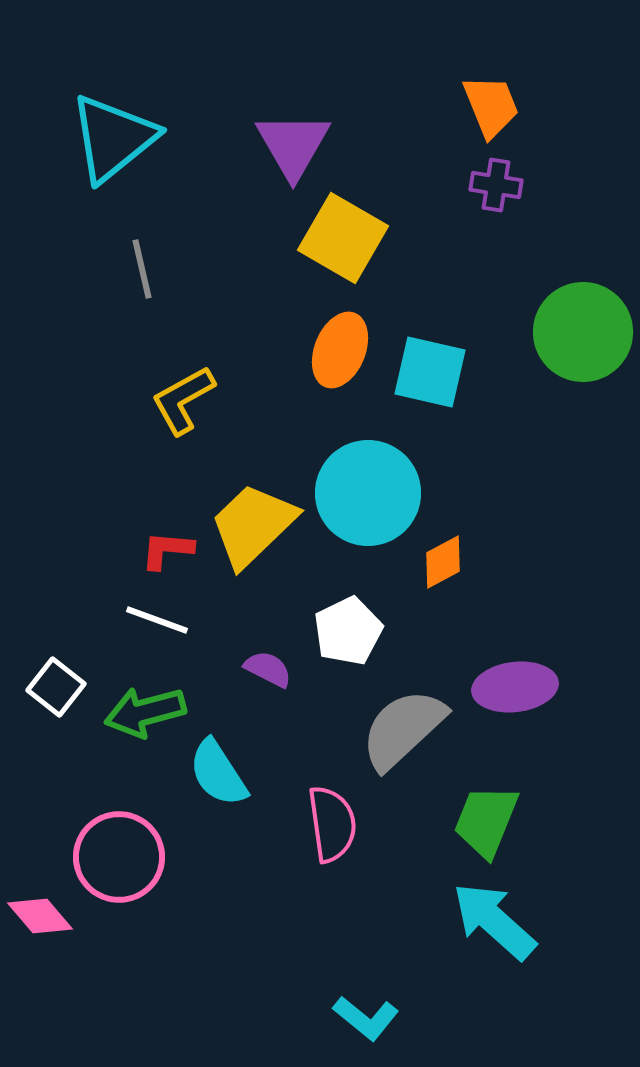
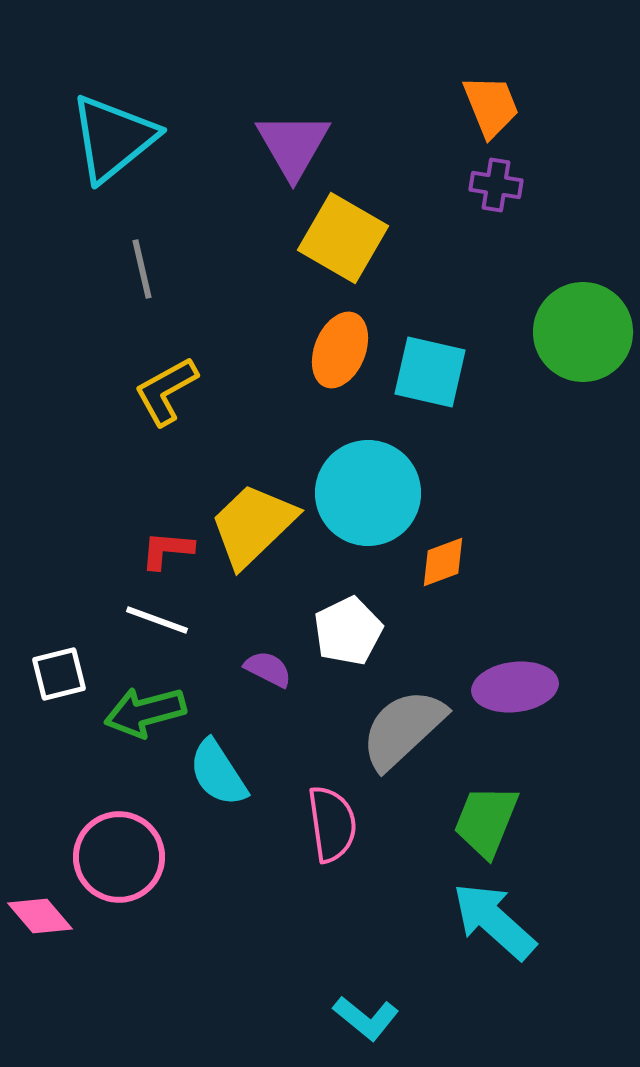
yellow L-shape: moved 17 px left, 9 px up
orange diamond: rotated 8 degrees clockwise
white square: moved 3 px right, 13 px up; rotated 38 degrees clockwise
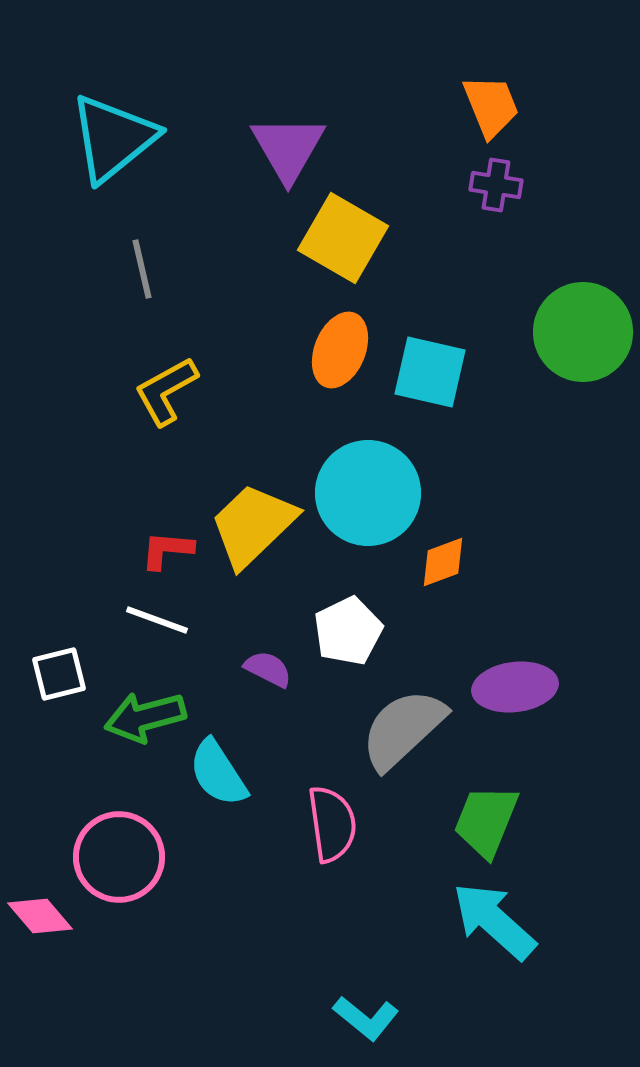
purple triangle: moved 5 px left, 3 px down
green arrow: moved 5 px down
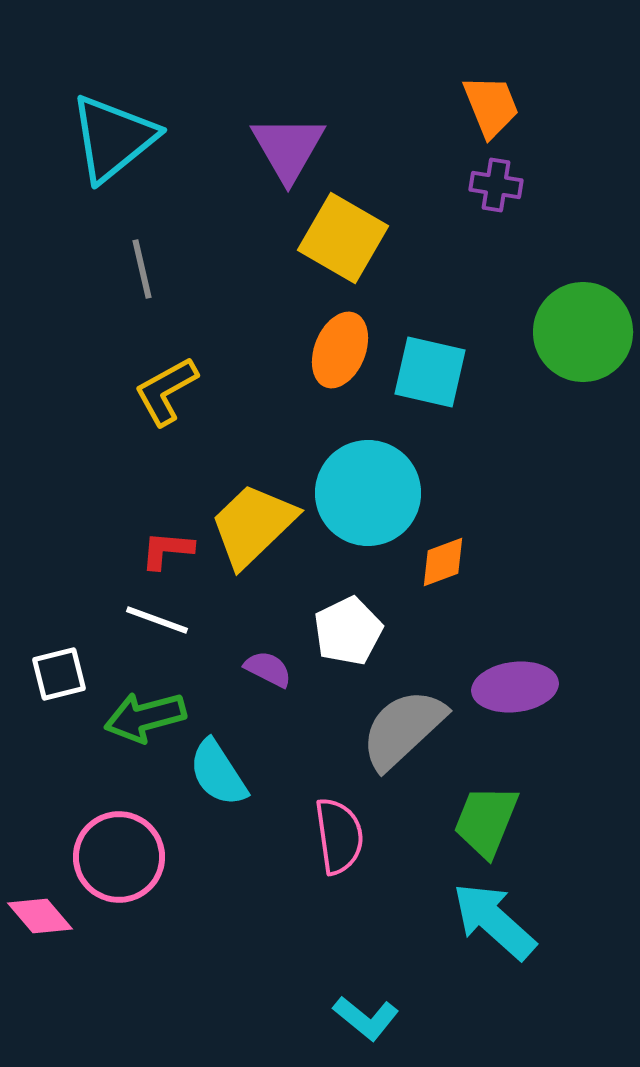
pink semicircle: moved 7 px right, 12 px down
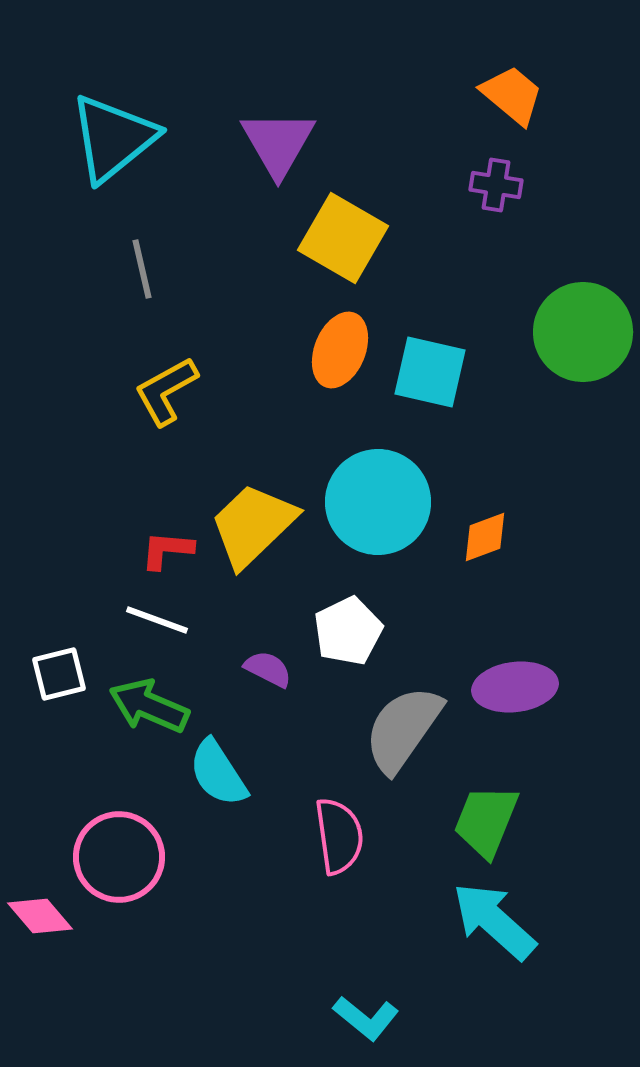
orange trapezoid: moved 21 px right, 11 px up; rotated 28 degrees counterclockwise
purple triangle: moved 10 px left, 5 px up
cyan circle: moved 10 px right, 9 px down
orange diamond: moved 42 px right, 25 px up
green arrow: moved 4 px right, 11 px up; rotated 38 degrees clockwise
gray semicircle: rotated 12 degrees counterclockwise
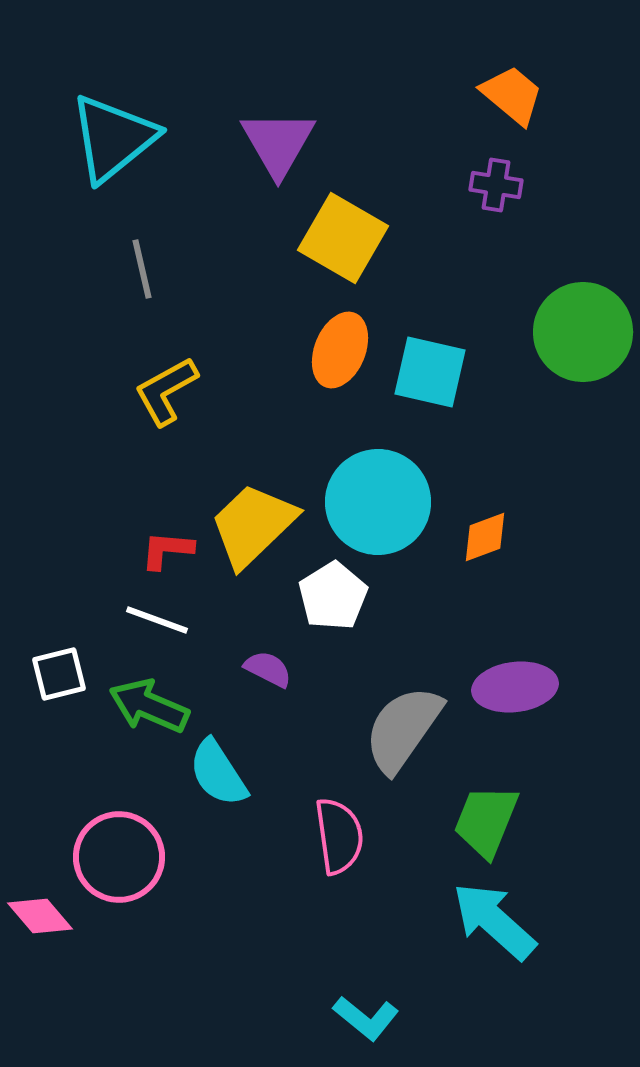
white pentagon: moved 15 px left, 35 px up; rotated 6 degrees counterclockwise
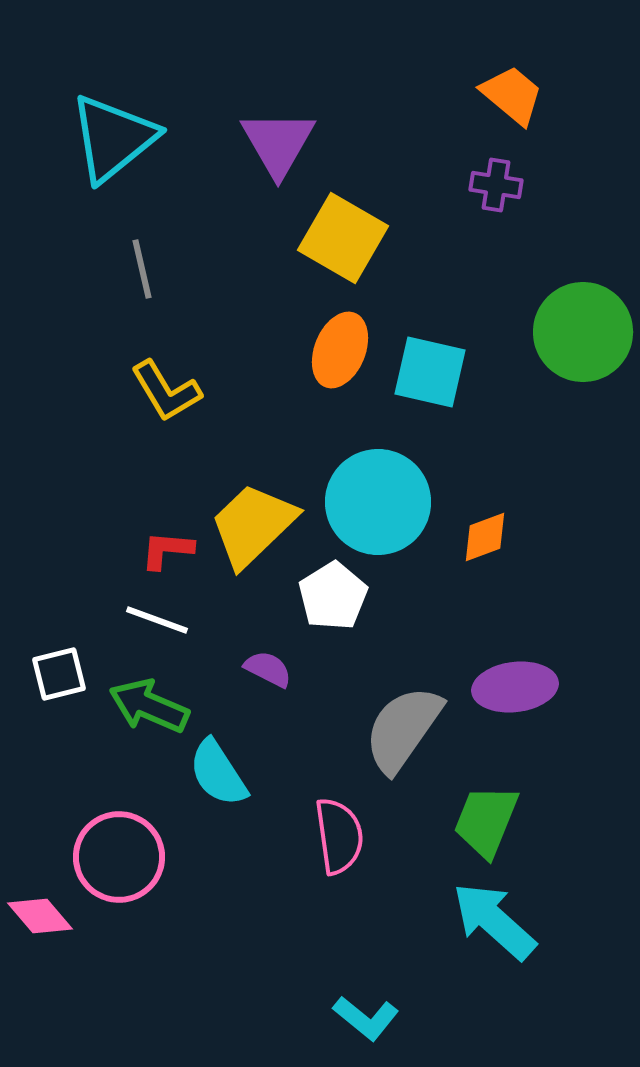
yellow L-shape: rotated 92 degrees counterclockwise
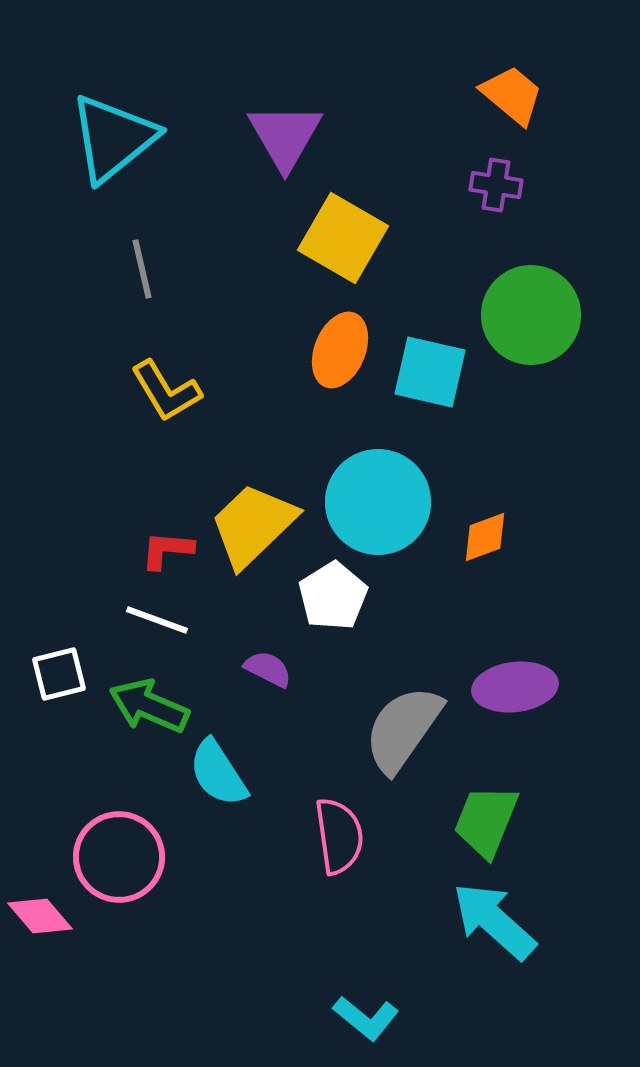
purple triangle: moved 7 px right, 7 px up
green circle: moved 52 px left, 17 px up
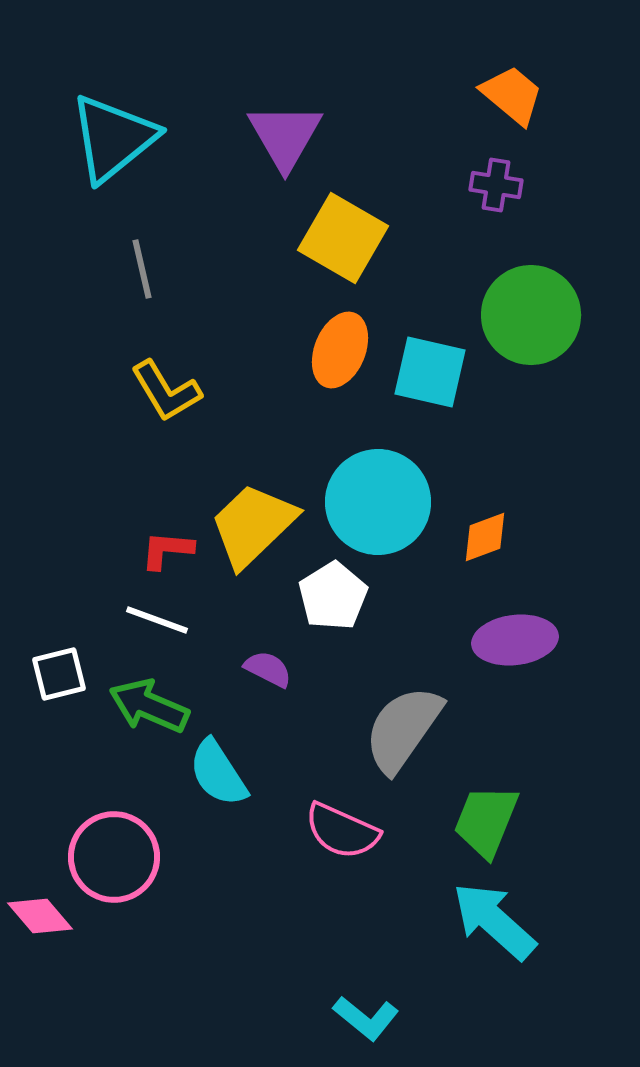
purple ellipse: moved 47 px up
pink semicircle: moved 3 px right, 5 px up; rotated 122 degrees clockwise
pink circle: moved 5 px left
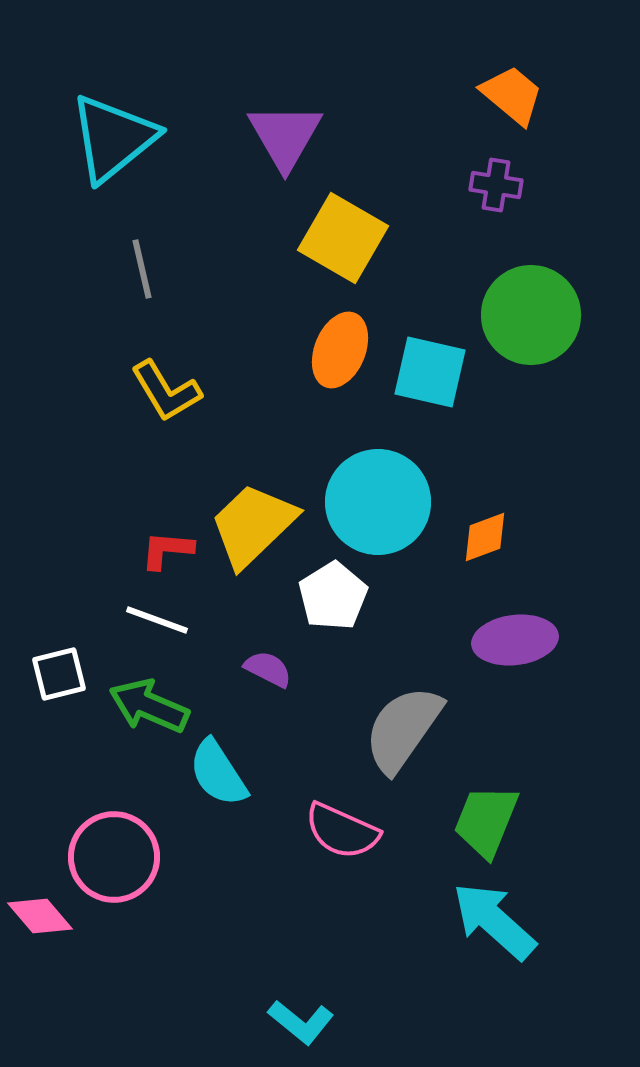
cyan L-shape: moved 65 px left, 4 px down
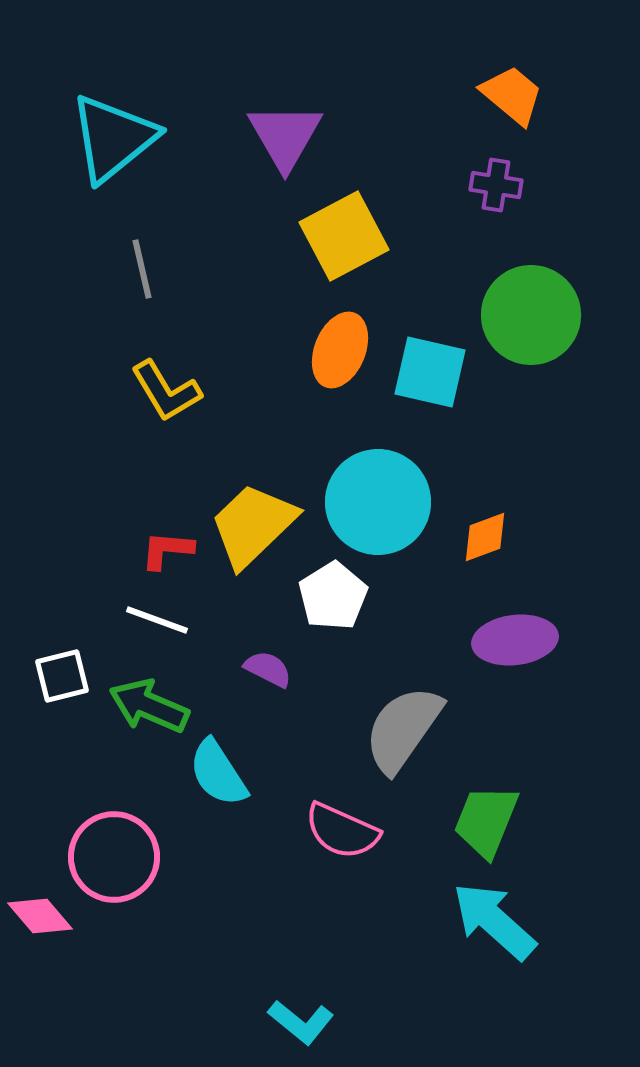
yellow square: moved 1 px right, 2 px up; rotated 32 degrees clockwise
white square: moved 3 px right, 2 px down
